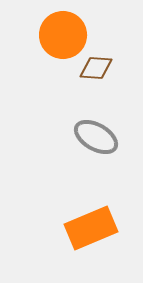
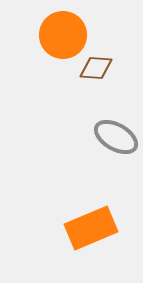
gray ellipse: moved 20 px right
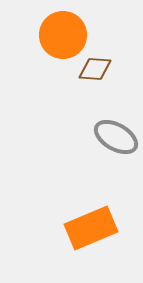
brown diamond: moved 1 px left, 1 px down
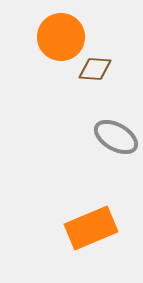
orange circle: moved 2 px left, 2 px down
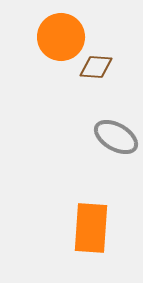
brown diamond: moved 1 px right, 2 px up
orange rectangle: rotated 63 degrees counterclockwise
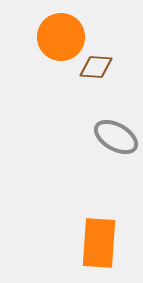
orange rectangle: moved 8 px right, 15 px down
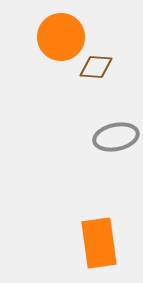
gray ellipse: rotated 42 degrees counterclockwise
orange rectangle: rotated 12 degrees counterclockwise
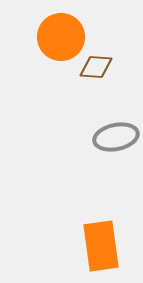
orange rectangle: moved 2 px right, 3 px down
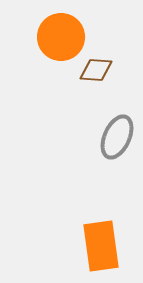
brown diamond: moved 3 px down
gray ellipse: moved 1 px right; rotated 54 degrees counterclockwise
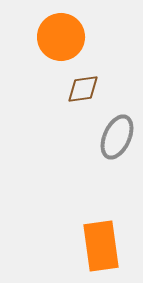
brown diamond: moved 13 px left, 19 px down; rotated 12 degrees counterclockwise
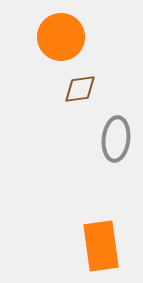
brown diamond: moved 3 px left
gray ellipse: moved 1 px left, 2 px down; rotated 18 degrees counterclockwise
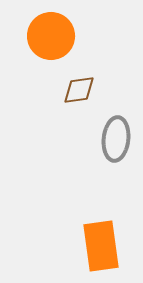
orange circle: moved 10 px left, 1 px up
brown diamond: moved 1 px left, 1 px down
